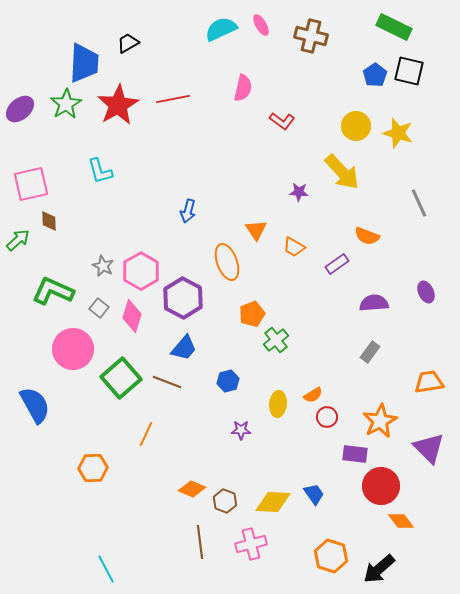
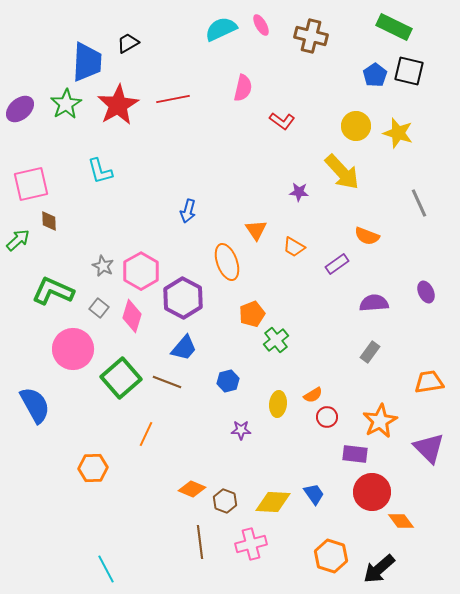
blue trapezoid at (84, 63): moved 3 px right, 1 px up
red circle at (381, 486): moved 9 px left, 6 px down
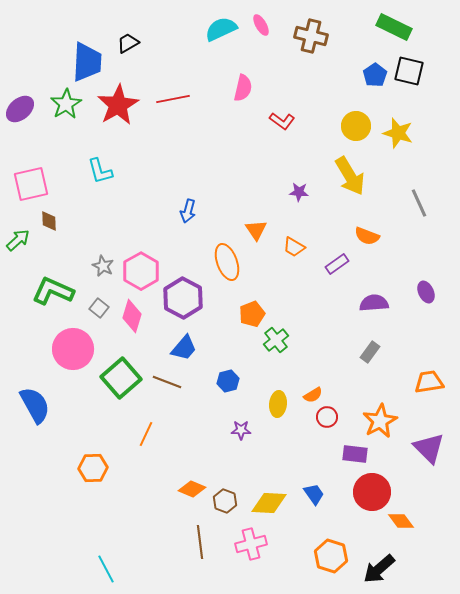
yellow arrow at (342, 172): moved 8 px right, 4 px down; rotated 12 degrees clockwise
yellow diamond at (273, 502): moved 4 px left, 1 px down
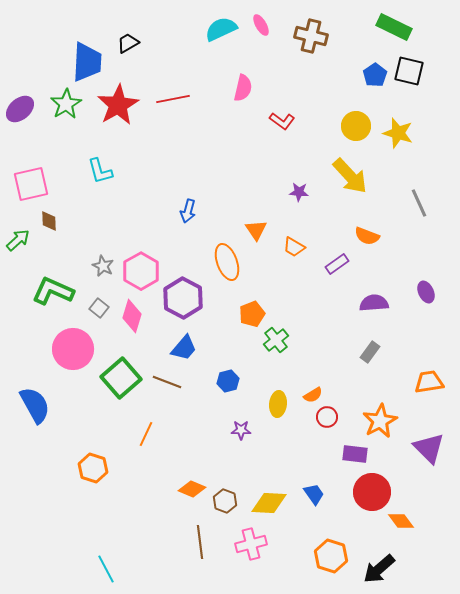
yellow arrow at (350, 176): rotated 12 degrees counterclockwise
orange hexagon at (93, 468): rotated 20 degrees clockwise
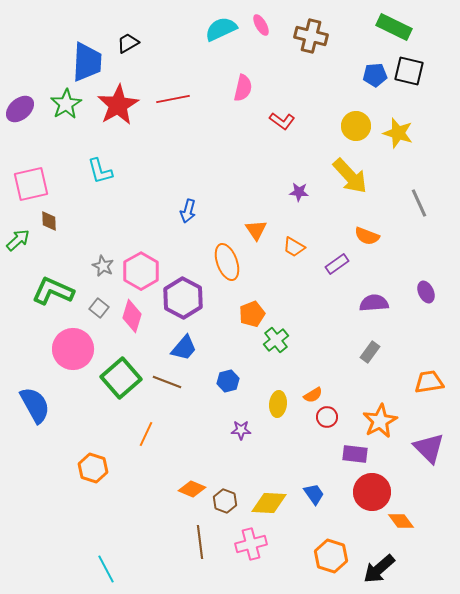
blue pentagon at (375, 75): rotated 30 degrees clockwise
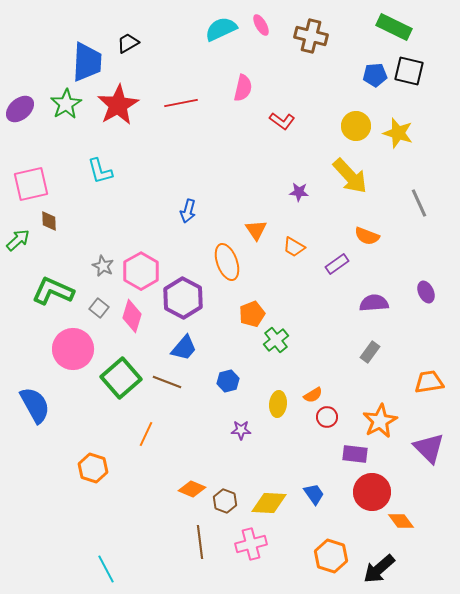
red line at (173, 99): moved 8 px right, 4 px down
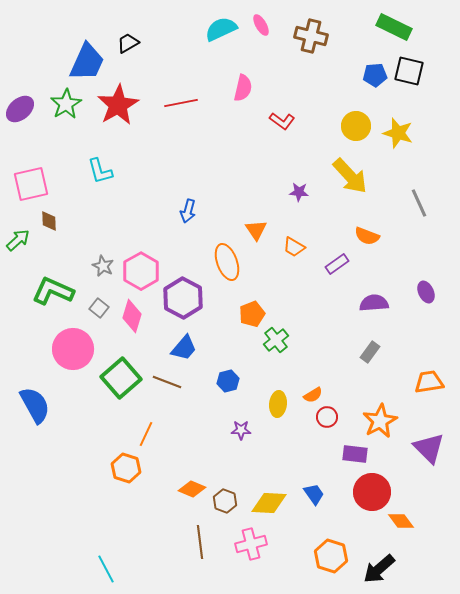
blue trapezoid at (87, 62): rotated 21 degrees clockwise
orange hexagon at (93, 468): moved 33 px right
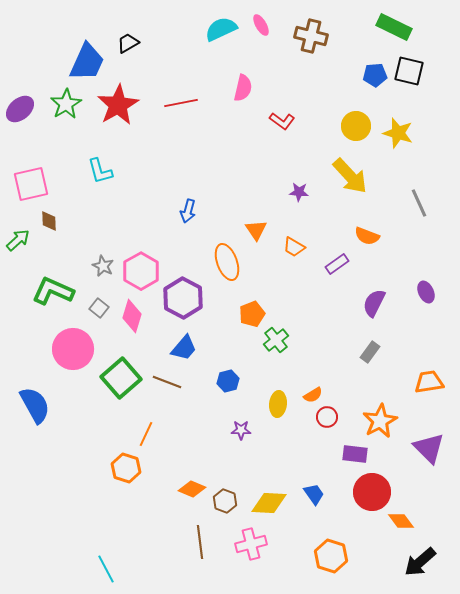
purple semicircle at (374, 303): rotated 60 degrees counterclockwise
black arrow at (379, 569): moved 41 px right, 7 px up
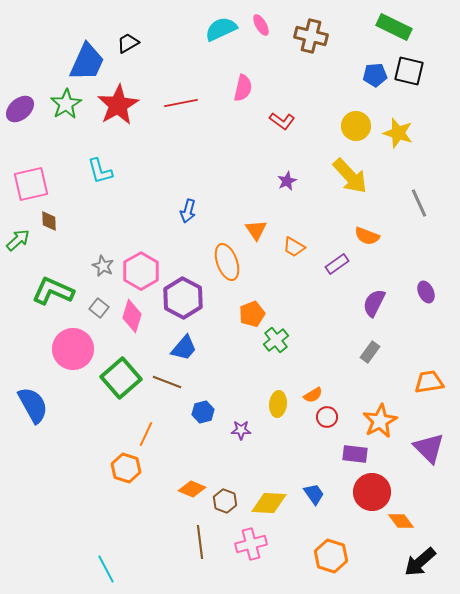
purple star at (299, 192): moved 12 px left, 11 px up; rotated 30 degrees counterclockwise
blue hexagon at (228, 381): moved 25 px left, 31 px down
blue semicircle at (35, 405): moved 2 px left
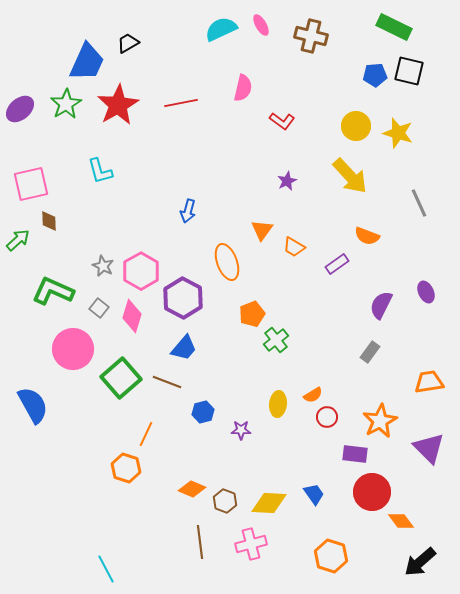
orange triangle at (256, 230): moved 6 px right; rotated 10 degrees clockwise
purple semicircle at (374, 303): moved 7 px right, 2 px down
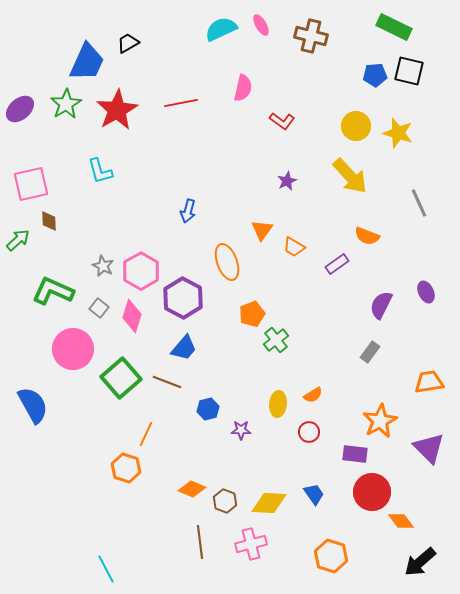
red star at (118, 105): moved 1 px left, 5 px down
blue hexagon at (203, 412): moved 5 px right, 3 px up
red circle at (327, 417): moved 18 px left, 15 px down
